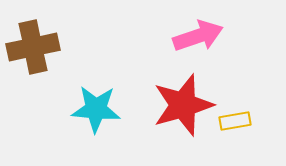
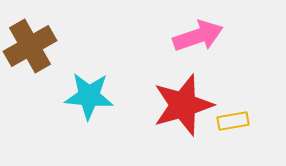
brown cross: moved 3 px left, 1 px up; rotated 18 degrees counterclockwise
cyan star: moved 7 px left, 13 px up
yellow rectangle: moved 2 px left
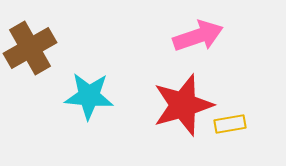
brown cross: moved 2 px down
yellow rectangle: moved 3 px left, 3 px down
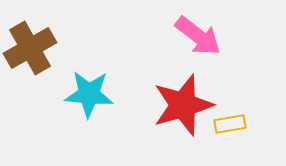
pink arrow: rotated 57 degrees clockwise
cyan star: moved 2 px up
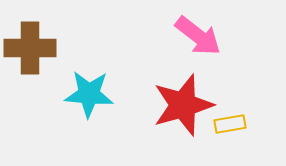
brown cross: rotated 30 degrees clockwise
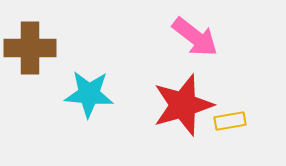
pink arrow: moved 3 px left, 1 px down
yellow rectangle: moved 3 px up
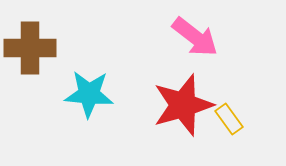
yellow rectangle: moved 1 px left, 2 px up; rotated 64 degrees clockwise
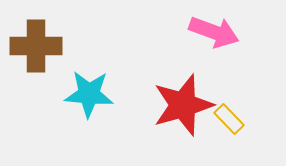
pink arrow: moved 19 px right, 5 px up; rotated 18 degrees counterclockwise
brown cross: moved 6 px right, 2 px up
yellow rectangle: rotated 8 degrees counterclockwise
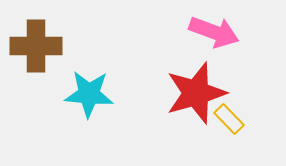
red star: moved 13 px right, 12 px up
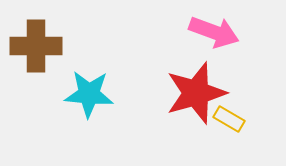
yellow rectangle: rotated 16 degrees counterclockwise
